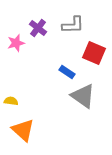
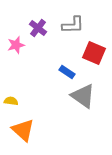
pink star: moved 2 px down
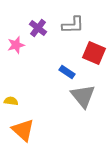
gray triangle: rotated 16 degrees clockwise
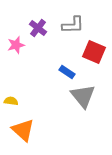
red square: moved 1 px up
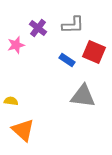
blue rectangle: moved 12 px up
gray triangle: rotated 44 degrees counterclockwise
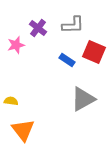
gray triangle: moved 3 px down; rotated 36 degrees counterclockwise
orange triangle: rotated 10 degrees clockwise
